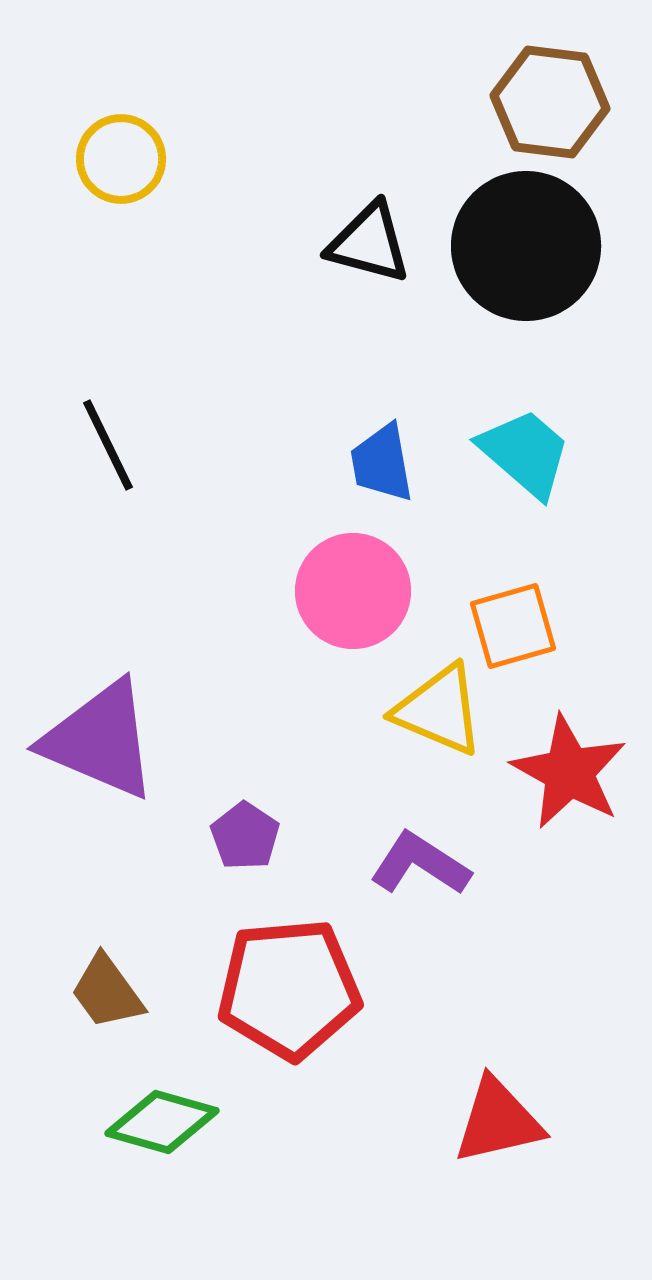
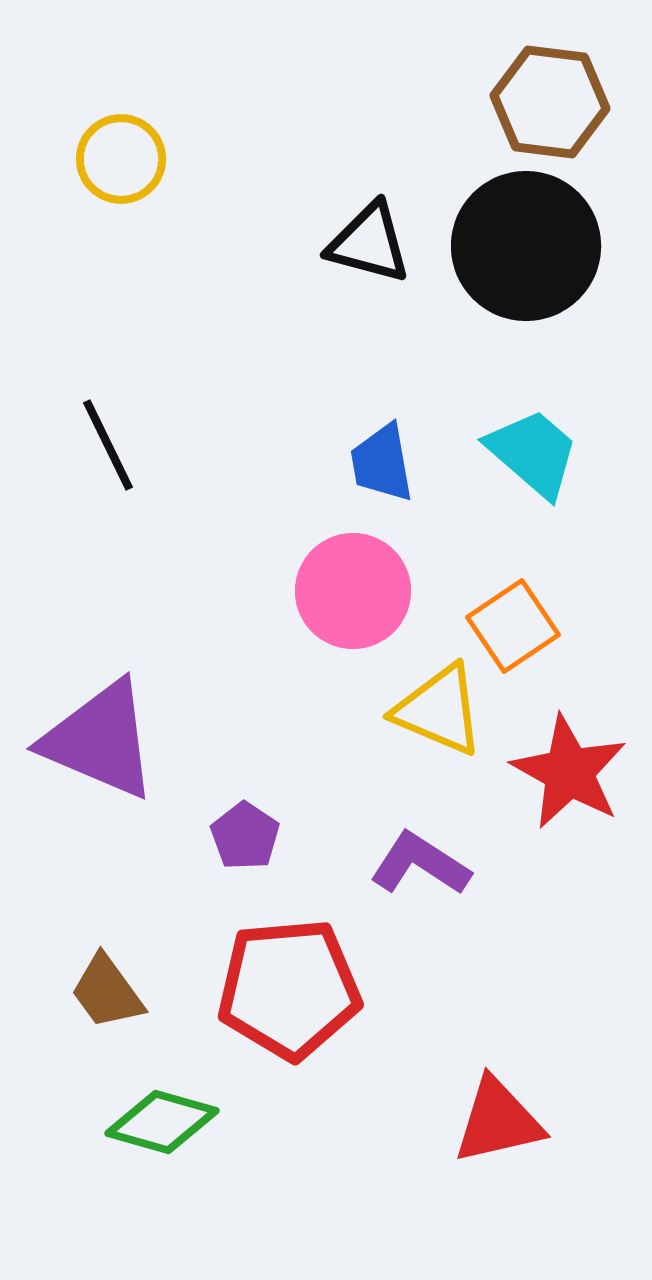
cyan trapezoid: moved 8 px right
orange square: rotated 18 degrees counterclockwise
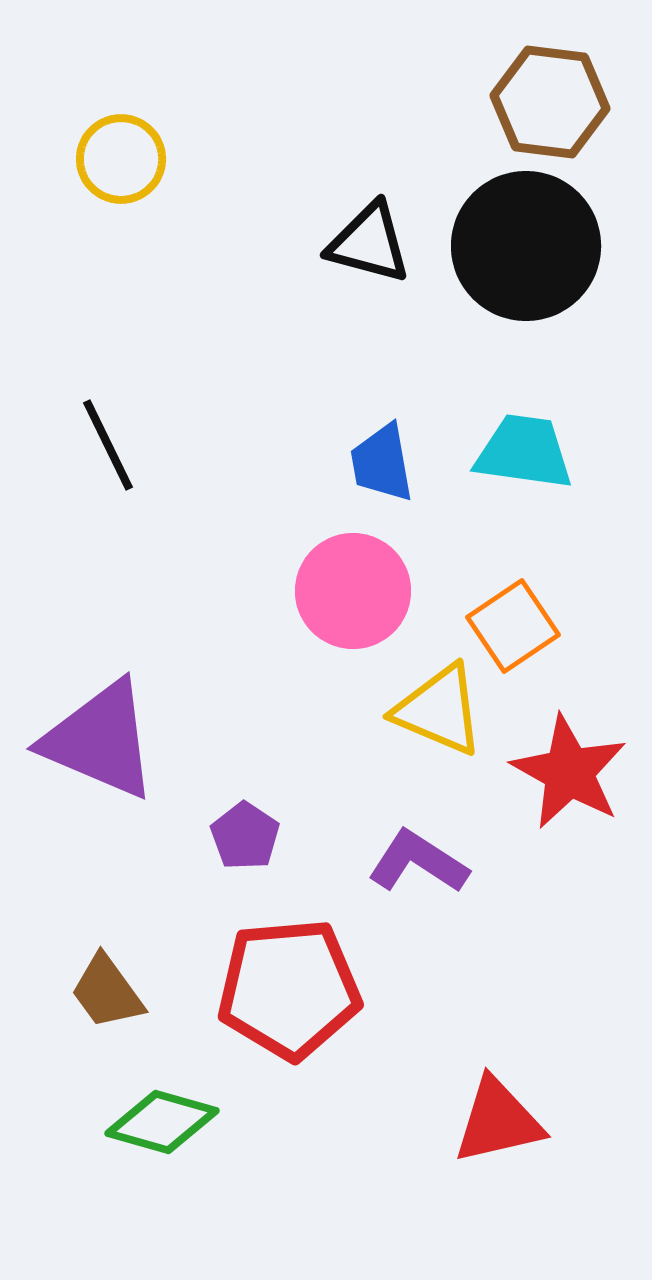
cyan trapezoid: moved 9 px left, 1 px up; rotated 33 degrees counterclockwise
purple L-shape: moved 2 px left, 2 px up
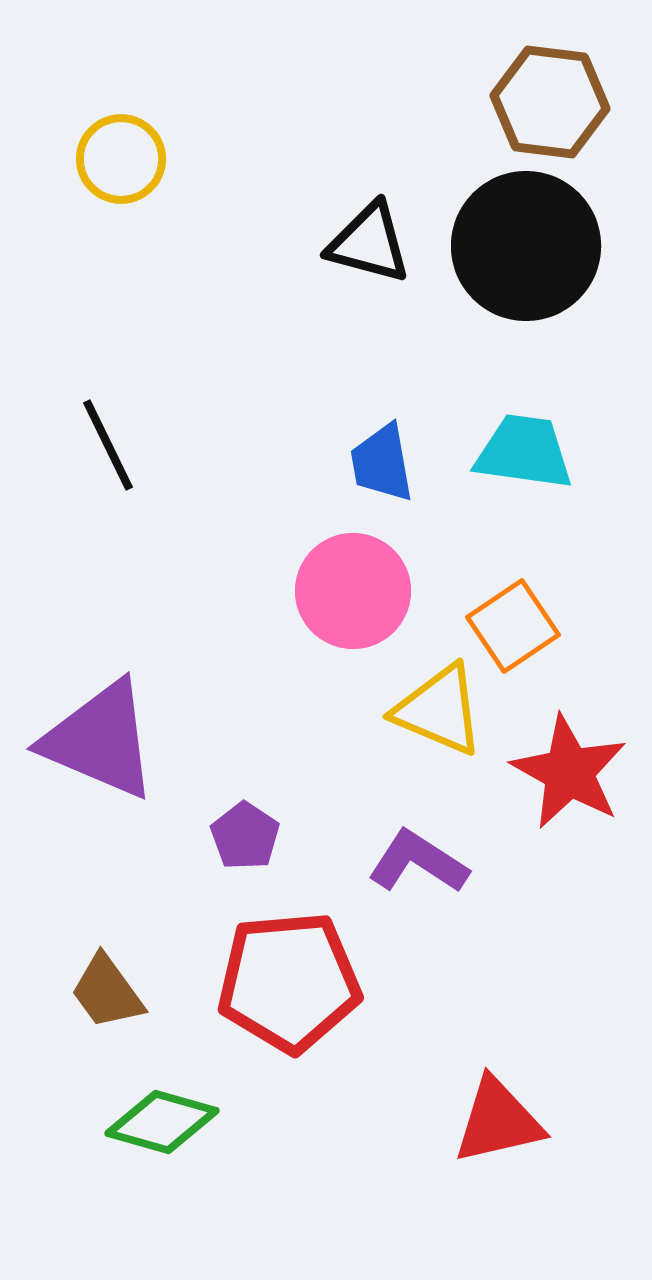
red pentagon: moved 7 px up
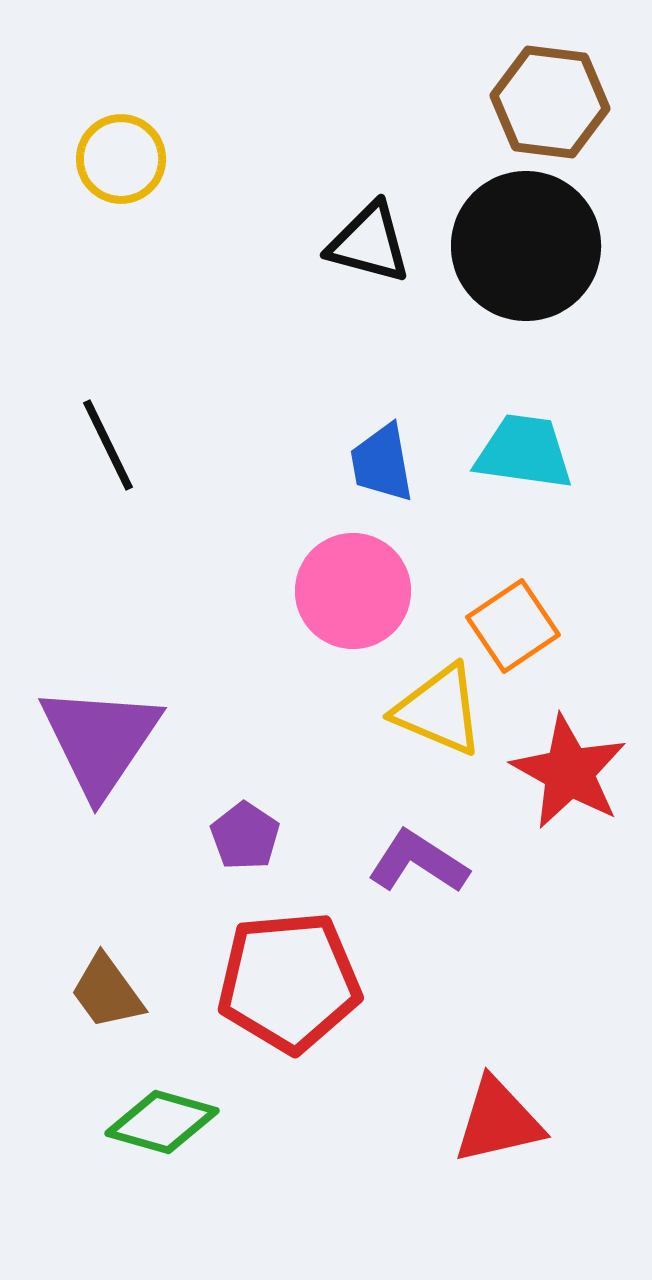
purple triangle: rotated 41 degrees clockwise
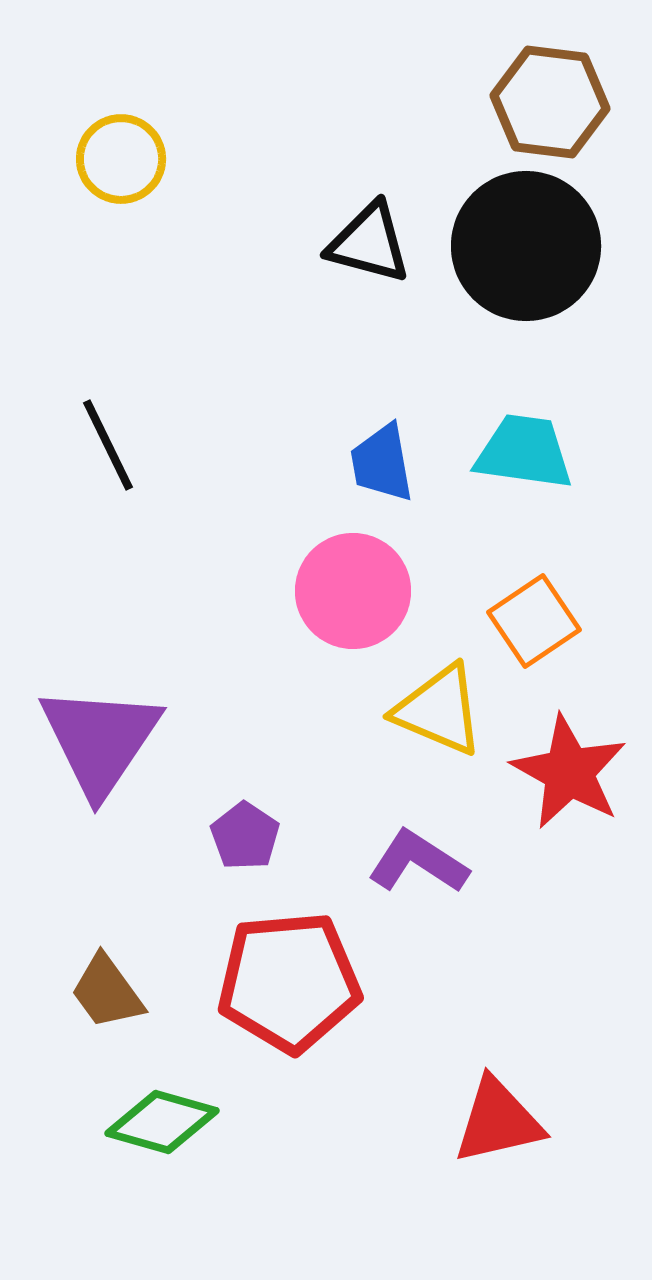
orange square: moved 21 px right, 5 px up
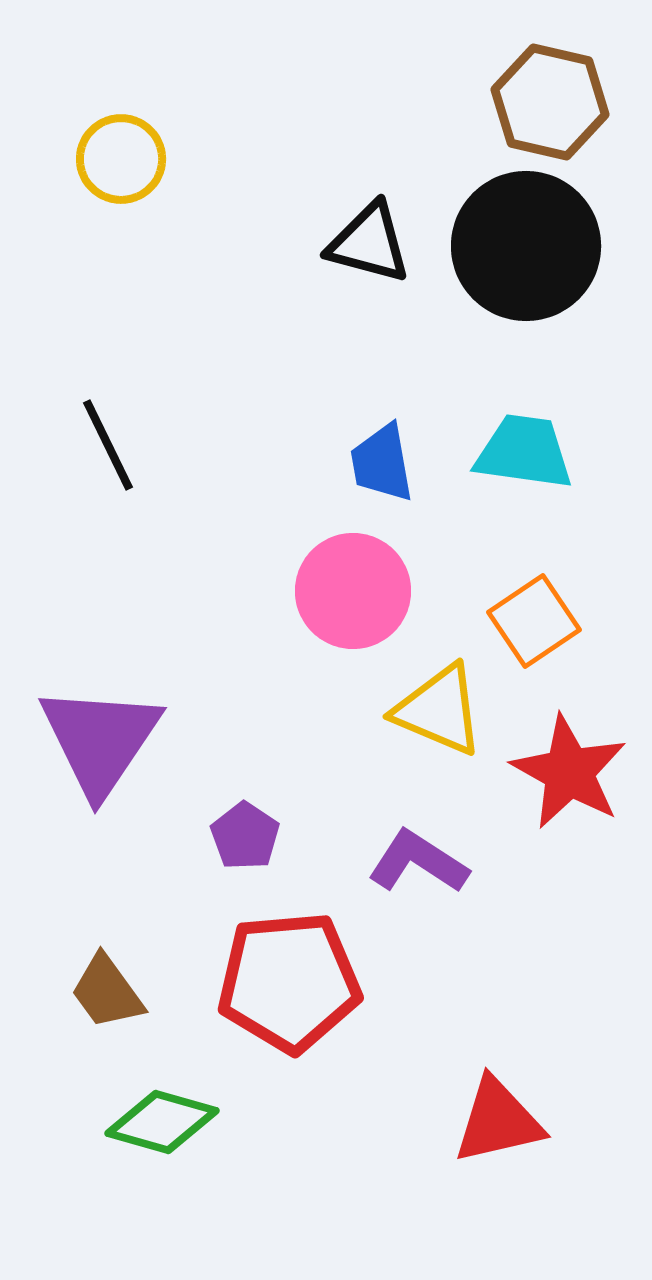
brown hexagon: rotated 6 degrees clockwise
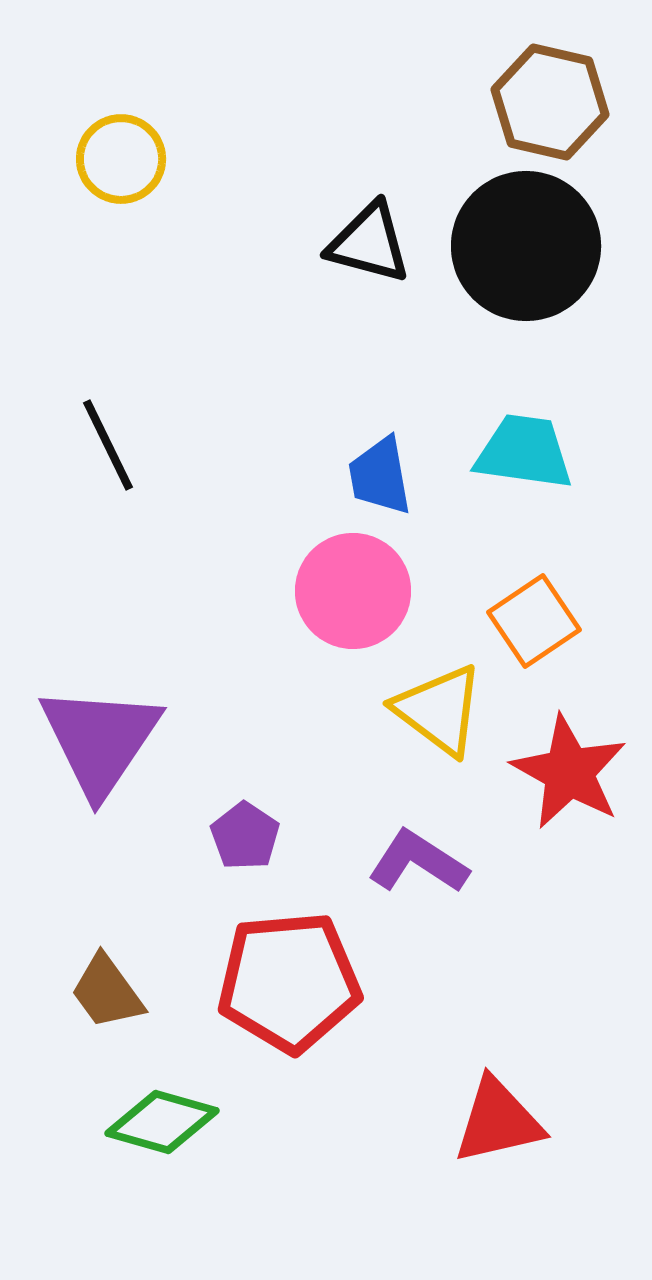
blue trapezoid: moved 2 px left, 13 px down
yellow triangle: rotated 14 degrees clockwise
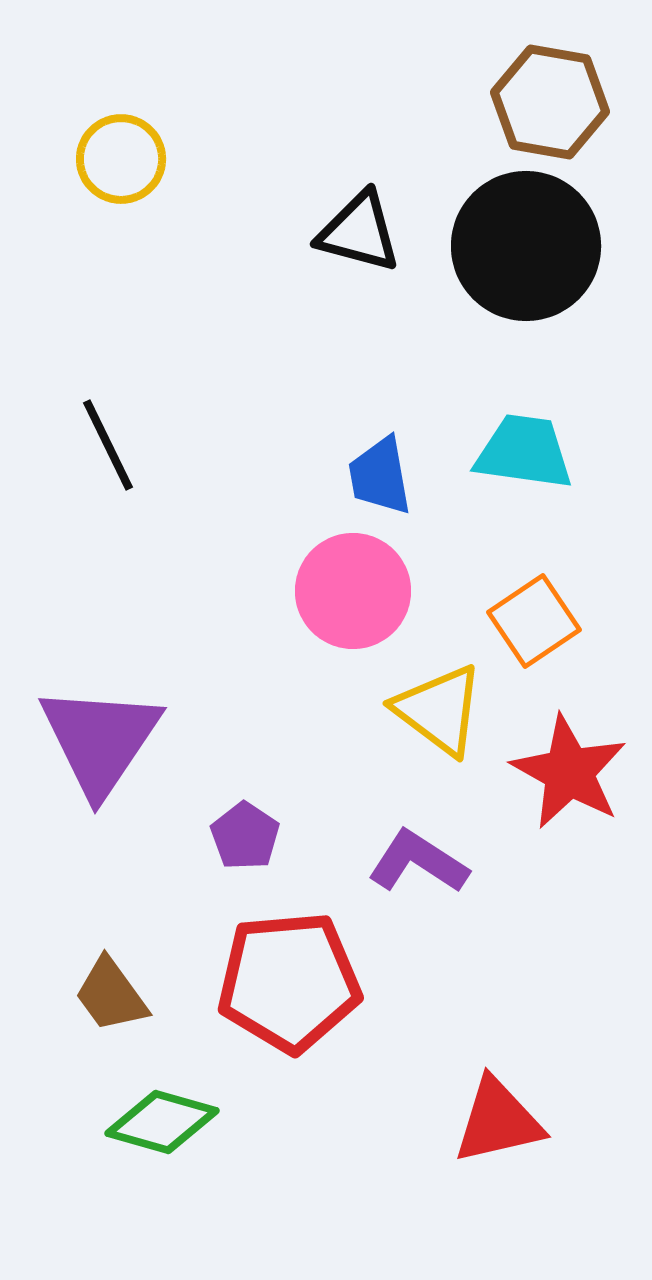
brown hexagon: rotated 3 degrees counterclockwise
black triangle: moved 10 px left, 11 px up
brown trapezoid: moved 4 px right, 3 px down
